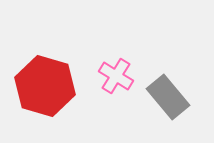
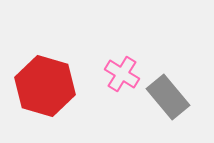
pink cross: moved 6 px right, 2 px up
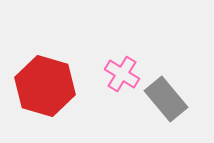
gray rectangle: moved 2 px left, 2 px down
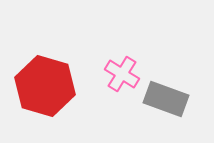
gray rectangle: rotated 30 degrees counterclockwise
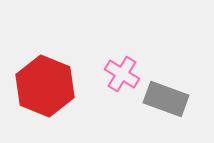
red hexagon: rotated 6 degrees clockwise
